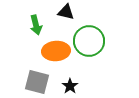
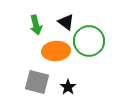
black triangle: moved 10 px down; rotated 24 degrees clockwise
black star: moved 2 px left, 1 px down
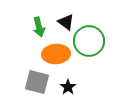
green arrow: moved 3 px right, 2 px down
orange ellipse: moved 3 px down
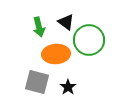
green circle: moved 1 px up
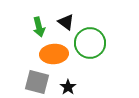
green circle: moved 1 px right, 3 px down
orange ellipse: moved 2 px left
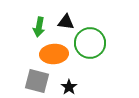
black triangle: rotated 30 degrees counterclockwise
green arrow: rotated 24 degrees clockwise
gray square: moved 1 px up
black star: moved 1 px right
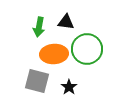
green circle: moved 3 px left, 6 px down
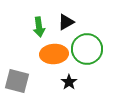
black triangle: rotated 36 degrees counterclockwise
green arrow: rotated 18 degrees counterclockwise
gray square: moved 20 px left
black star: moved 5 px up
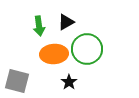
green arrow: moved 1 px up
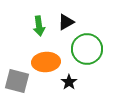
orange ellipse: moved 8 px left, 8 px down
